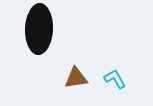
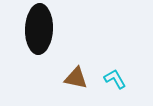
brown triangle: rotated 20 degrees clockwise
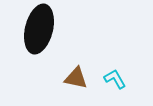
black ellipse: rotated 12 degrees clockwise
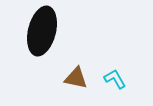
black ellipse: moved 3 px right, 2 px down
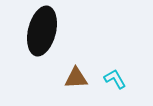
brown triangle: rotated 15 degrees counterclockwise
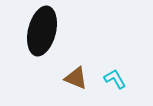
brown triangle: rotated 25 degrees clockwise
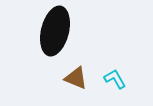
black ellipse: moved 13 px right
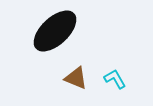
black ellipse: rotated 33 degrees clockwise
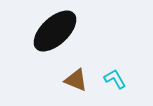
brown triangle: moved 2 px down
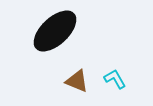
brown triangle: moved 1 px right, 1 px down
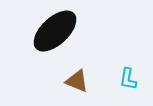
cyan L-shape: moved 13 px right; rotated 140 degrees counterclockwise
